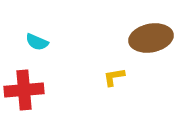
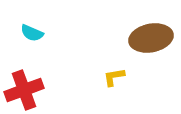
cyan semicircle: moved 5 px left, 9 px up
red cross: rotated 15 degrees counterclockwise
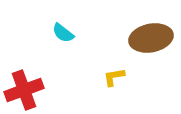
cyan semicircle: moved 31 px right; rotated 15 degrees clockwise
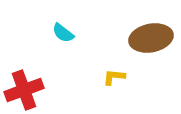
yellow L-shape: rotated 15 degrees clockwise
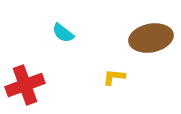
red cross: moved 1 px right, 5 px up
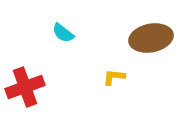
red cross: moved 2 px down
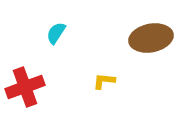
cyan semicircle: moved 7 px left; rotated 85 degrees clockwise
yellow L-shape: moved 10 px left, 4 px down
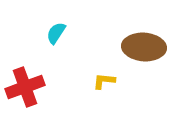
brown ellipse: moved 7 px left, 9 px down; rotated 15 degrees clockwise
